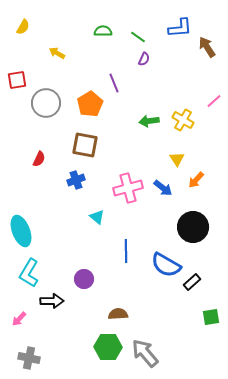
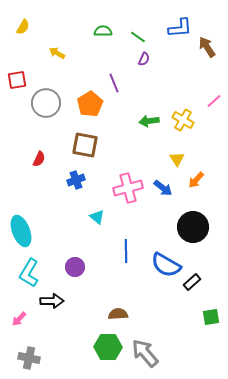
purple circle: moved 9 px left, 12 px up
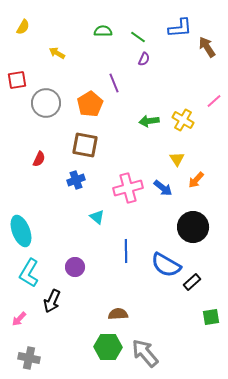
black arrow: rotated 115 degrees clockwise
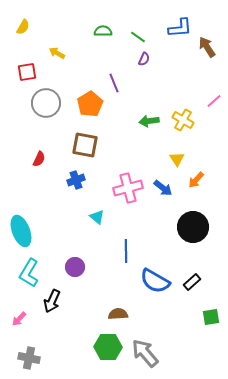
red square: moved 10 px right, 8 px up
blue semicircle: moved 11 px left, 16 px down
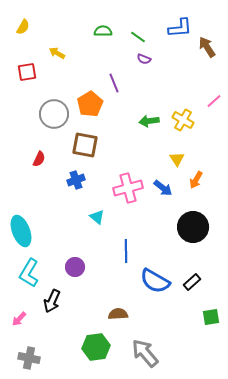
purple semicircle: rotated 88 degrees clockwise
gray circle: moved 8 px right, 11 px down
orange arrow: rotated 12 degrees counterclockwise
green hexagon: moved 12 px left; rotated 8 degrees counterclockwise
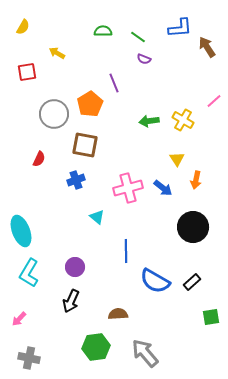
orange arrow: rotated 18 degrees counterclockwise
black arrow: moved 19 px right
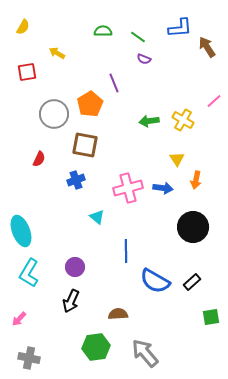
blue arrow: rotated 30 degrees counterclockwise
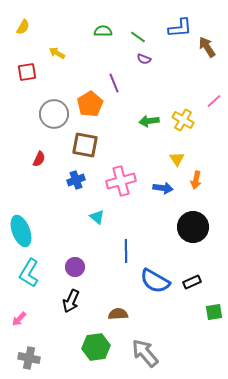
pink cross: moved 7 px left, 7 px up
black rectangle: rotated 18 degrees clockwise
green square: moved 3 px right, 5 px up
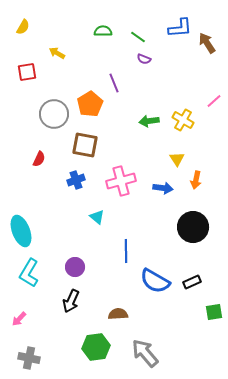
brown arrow: moved 4 px up
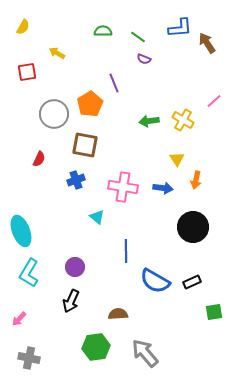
pink cross: moved 2 px right, 6 px down; rotated 24 degrees clockwise
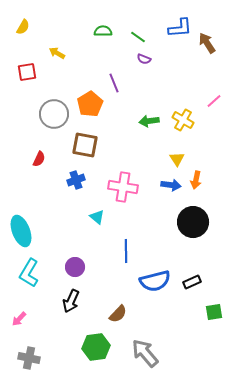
blue arrow: moved 8 px right, 3 px up
black circle: moved 5 px up
blue semicircle: rotated 44 degrees counterclockwise
brown semicircle: rotated 138 degrees clockwise
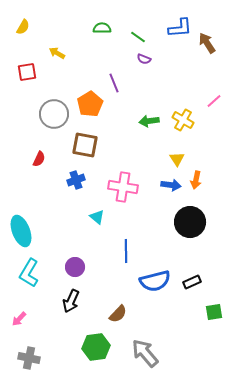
green semicircle: moved 1 px left, 3 px up
black circle: moved 3 px left
